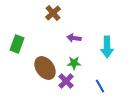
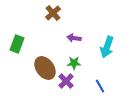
cyan arrow: rotated 20 degrees clockwise
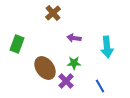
cyan arrow: rotated 25 degrees counterclockwise
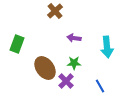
brown cross: moved 2 px right, 2 px up
